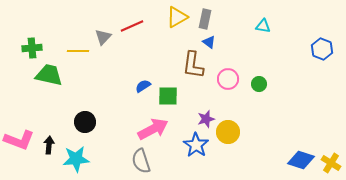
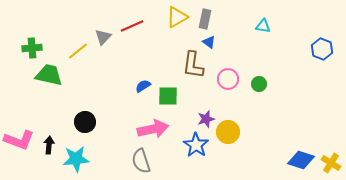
yellow line: rotated 40 degrees counterclockwise
pink arrow: rotated 16 degrees clockwise
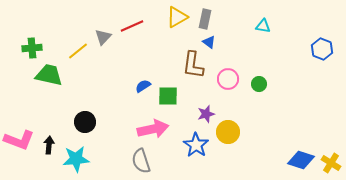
purple star: moved 5 px up
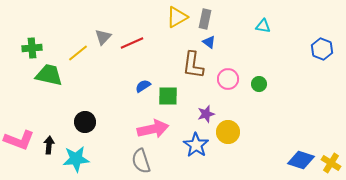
red line: moved 17 px down
yellow line: moved 2 px down
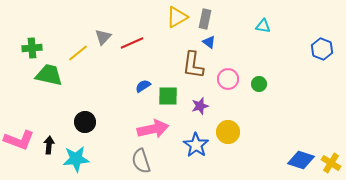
purple star: moved 6 px left, 8 px up
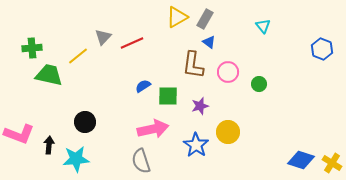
gray rectangle: rotated 18 degrees clockwise
cyan triangle: rotated 42 degrees clockwise
yellow line: moved 3 px down
pink circle: moved 7 px up
pink L-shape: moved 6 px up
yellow cross: moved 1 px right
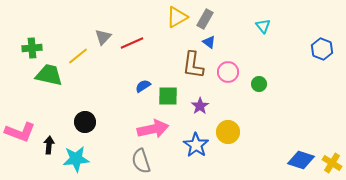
purple star: rotated 18 degrees counterclockwise
pink L-shape: moved 1 px right, 2 px up
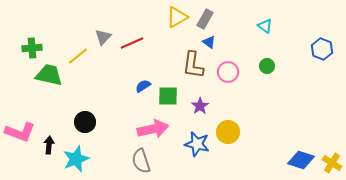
cyan triangle: moved 2 px right; rotated 14 degrees counterclockwise
green circle: moved 8 px right, 18 px up
blue star: moved 1 px right, 1 px up; rotated 20 degrees counterclockwise
cyan star: rotated 16 degrees counterclockwise
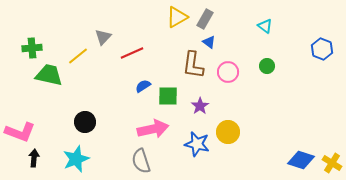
red line: moved 10 px down
black arrow: moved 15 px left, 13 px down
